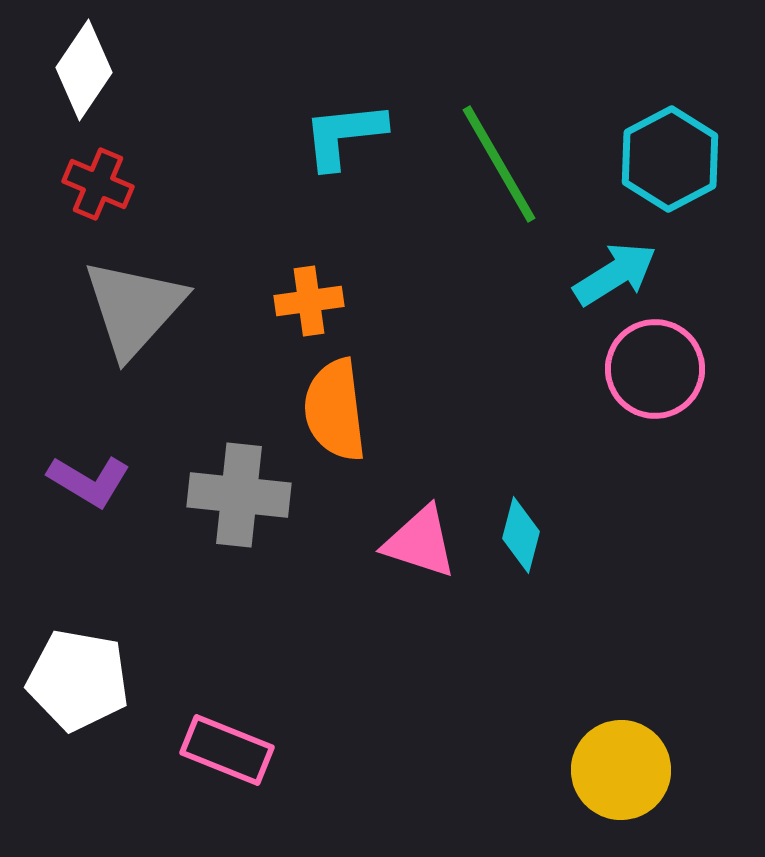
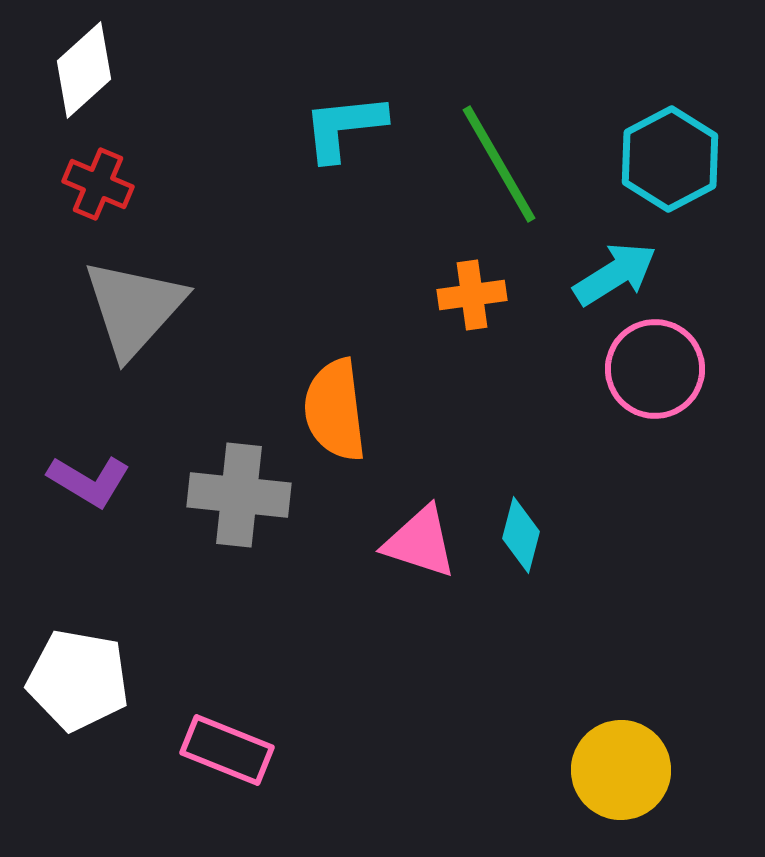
white diamond: rotated 14 degrees clockwise
cyan L-shape: moved 8 px up
orange cross: moved 163 px right, 6 px up
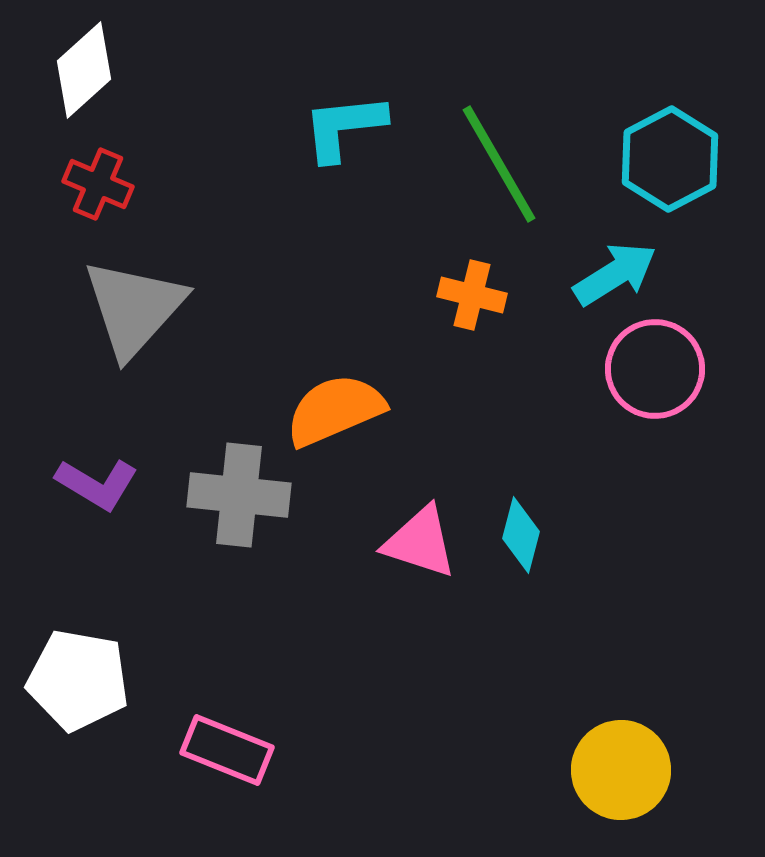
orange cross: rotated 22 degrees clockwise
orange semicircle: rotated 74 degrees clockwise
purple L-shape: moved 8 px right, 3 px down
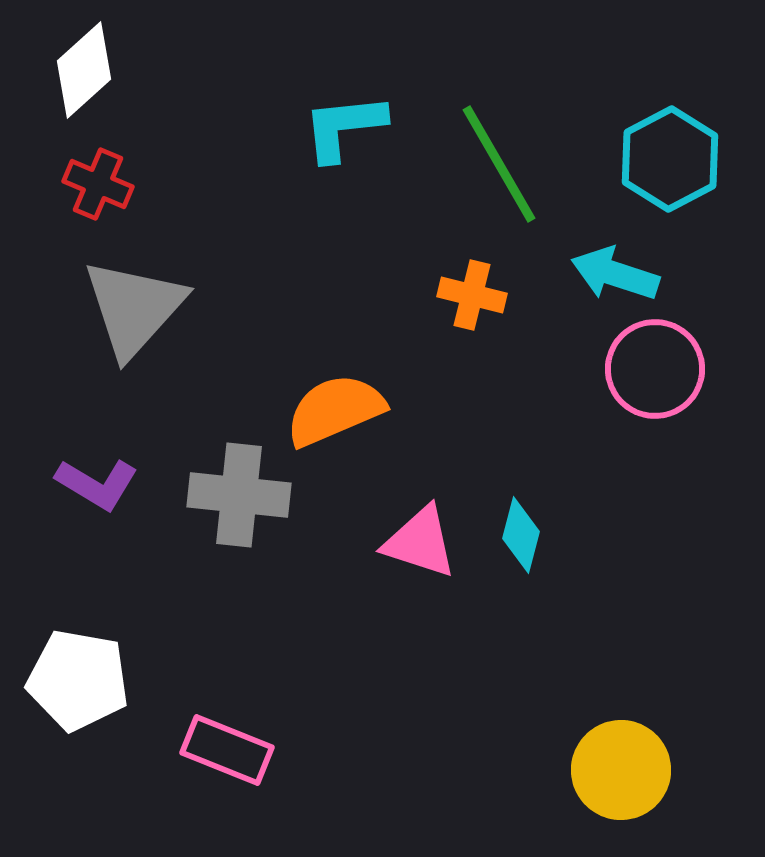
cyan arrow: rotated 130 degrees counterclockwise
